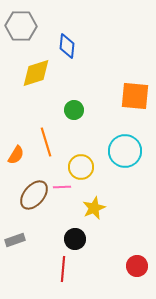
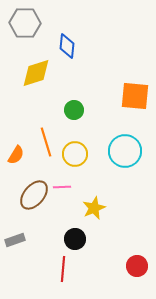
gray hexagon: moved 4 px right, 3 px up
yellow circle: moved 6 px left, 13 px up
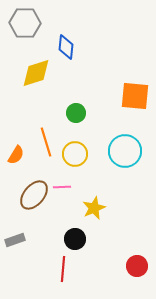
blue diamond: moved 1 px left, 1 px down
green circle: moved 2 px right, 3 px down
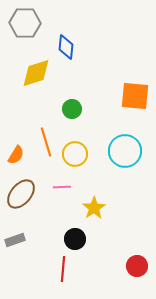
green circle: moved 4 px left, 4 px up
brown ellipse: moved 13 px left, 1 px up
yellow star: rotated 10 degrees counterclockwise
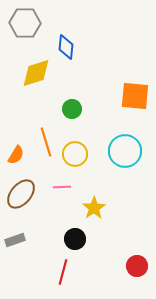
red line: moved 3 px down; rotated 10 degrees clockwise
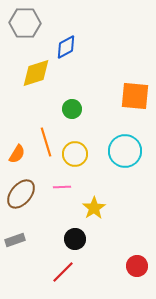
blue diamond: rotated 55 degrees clockwise
orange semicircle: moved 1 px right, 1 px up
red line: rotated 30 degrees clockwise
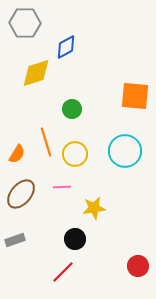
yellow star: rotated 25 degrees clockwise
red circle: moved 1 px right
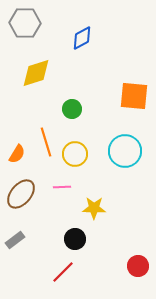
blue diamond: moved 16 px right, 9 px up
orange square: moved 1 px left
yellow star: rotated 10 degrees clockwise
gray rectangle: rotated 18 degrees counterclockwise
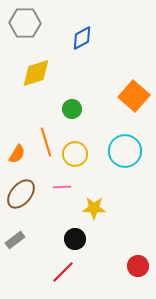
orange square: rotated 36 degrees clockwise
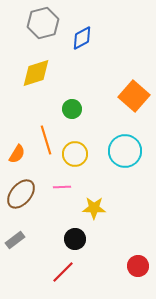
gray hexagon: moved 18 px right; rotated 16 degrees counterclockwise
orange line: moved 2 px up
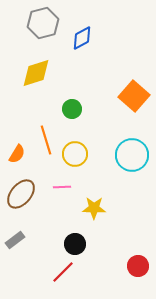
cyan circle: moved 7 px right, 4 px down
black circle: moved 5 px down
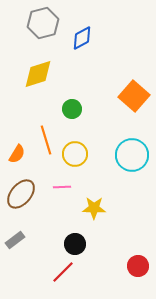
yellow diamond: moved 2 px right, 1 px down
